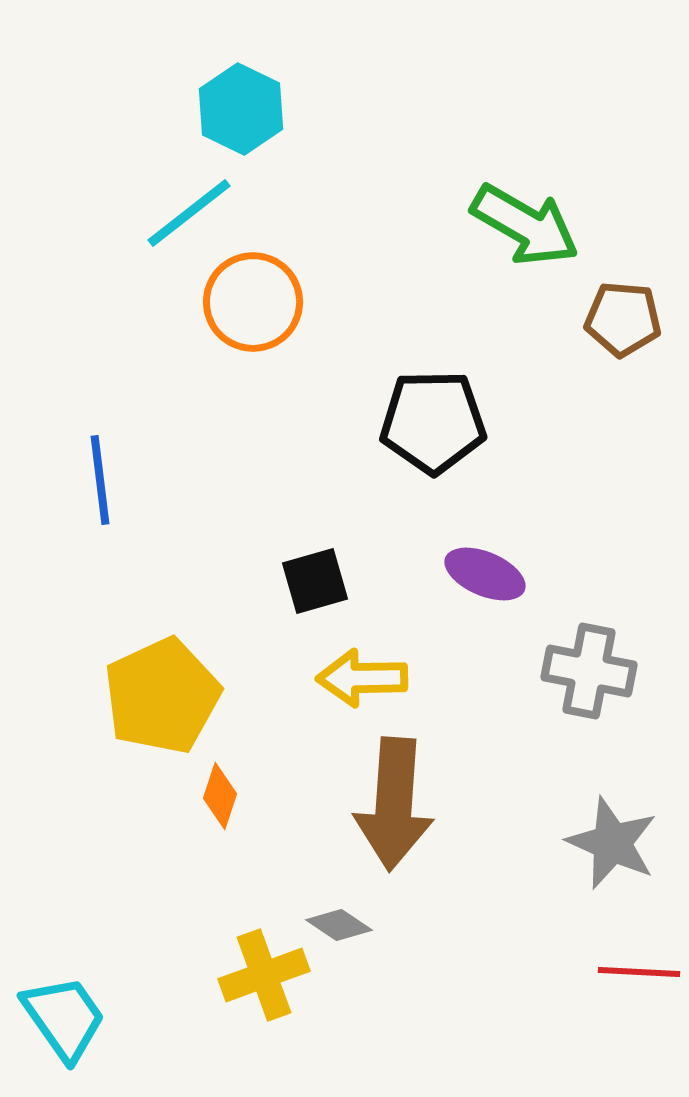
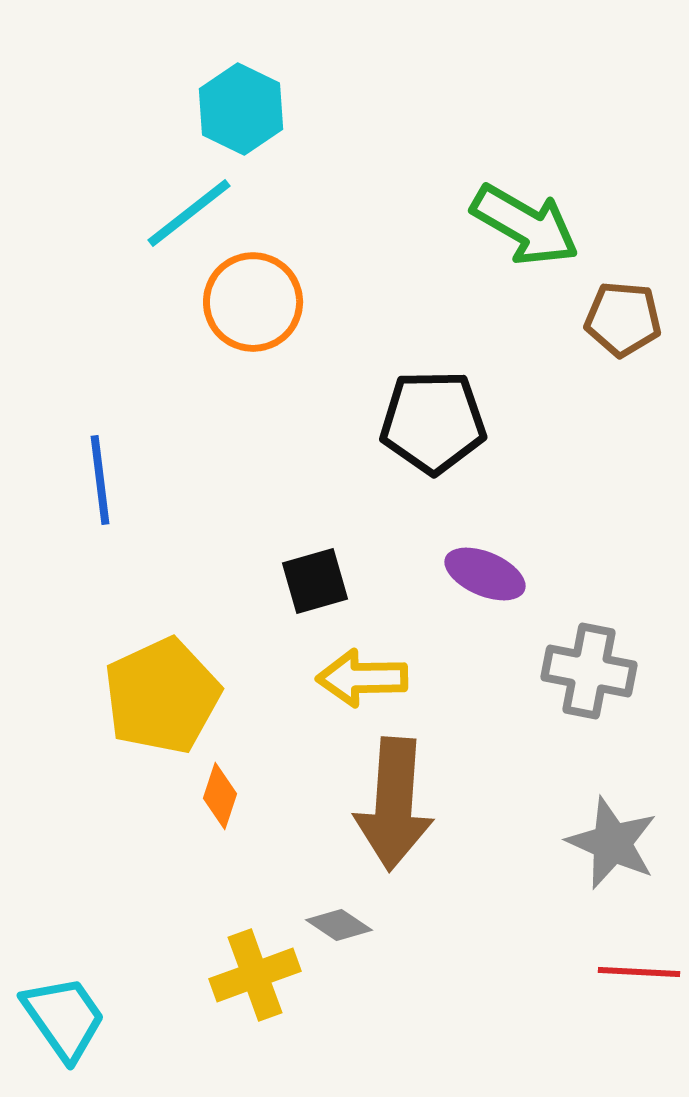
yellow cross: moved 9 px left
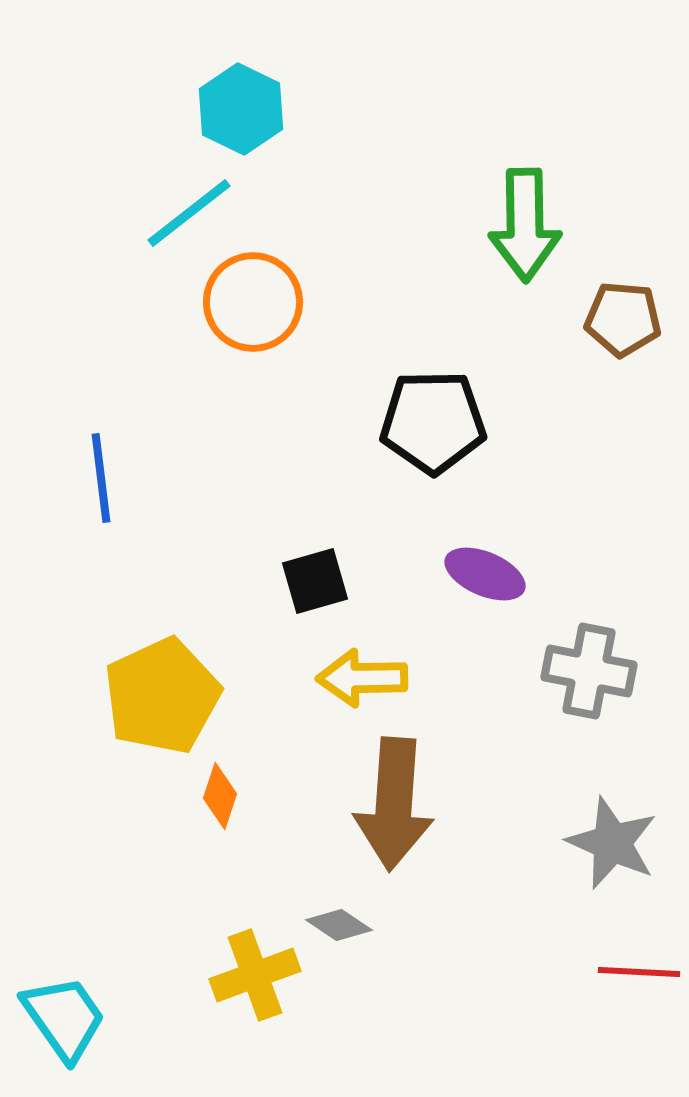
green arrow: rotated 59 degrees clockwise
blue line: moved 1 px right, 2 px up
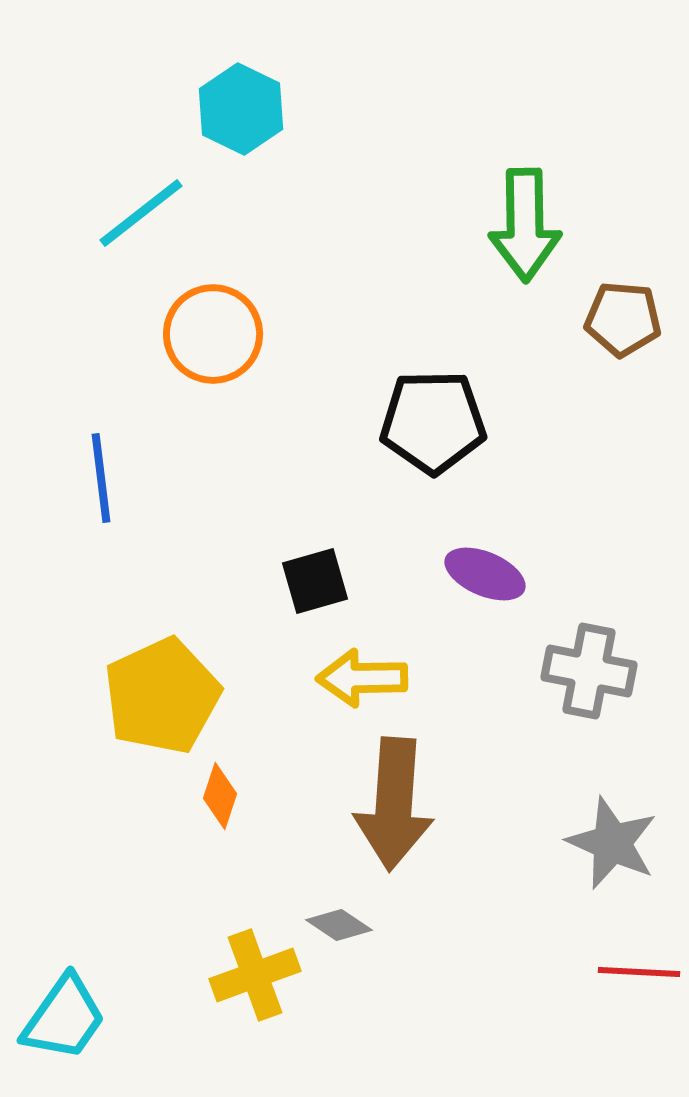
cyan line: moved 48 px left
orange circle: moved 40 px left, 32 px down
cyan trapezoid: rotated 70 degrees clockwise
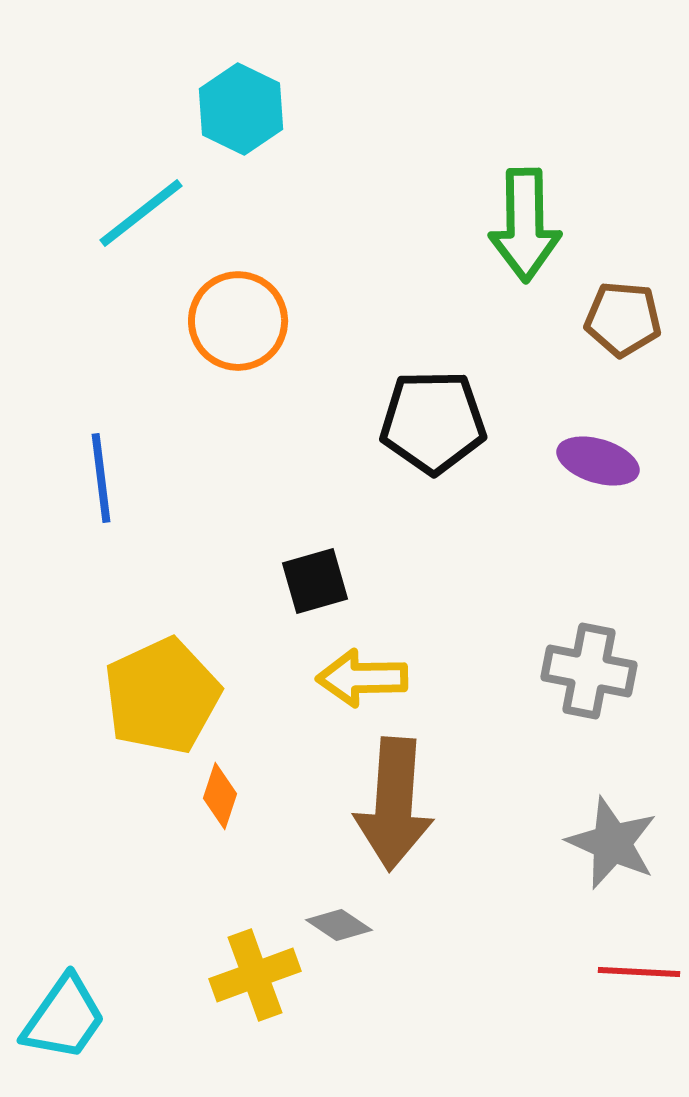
orange circle: moved 25 px right, 13 px up
purple ellipse: moved 113 px right, 113 px up; rotated 6 degrees counterclockwise
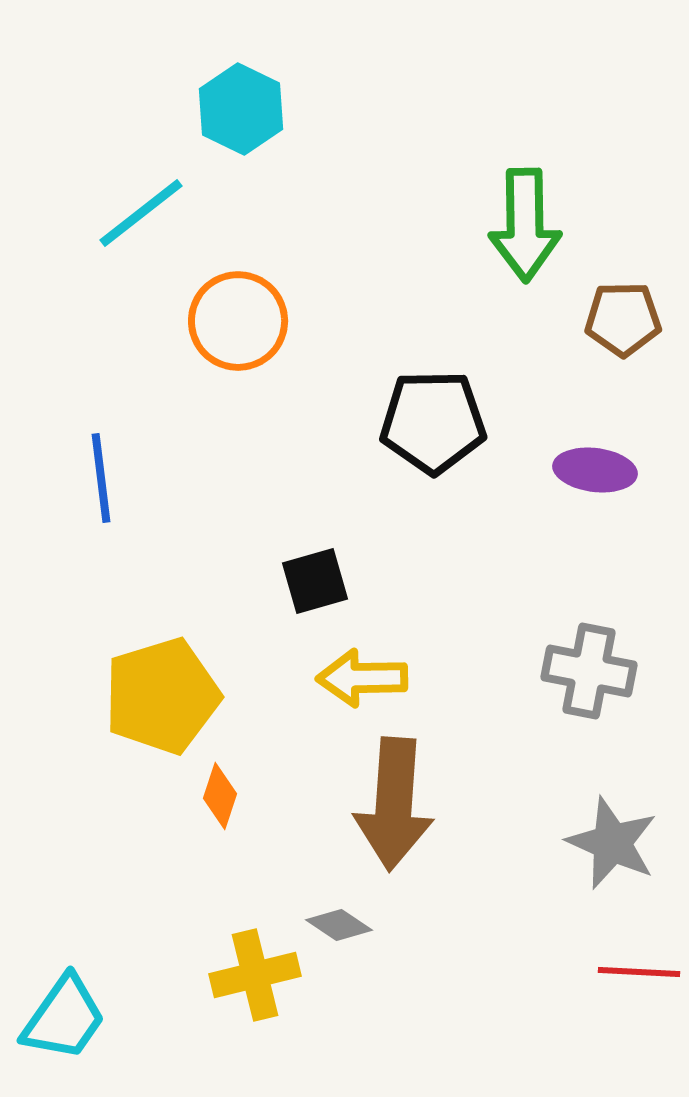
brown pentagon: rotated 6 degrees counterclockwise
purple ellipse: moved 3 px left, 9 px down; rotated 10 degrees counterclockwise
yellow pentagon: rotated 8 degrees clockwise
yellow cross: rotated 6 degrees clockwise
